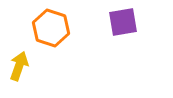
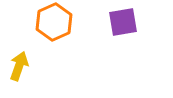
orange hexagon: moved 3 px right, 6 px up; rotated 18 degrees clockwise
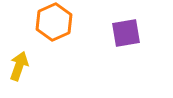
purple square: moved 3 px right, 11 px down
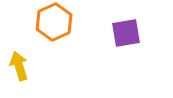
yellow arrow: rotated 36 degrees counterclockwise
